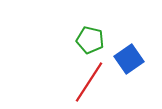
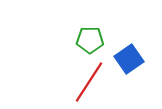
green pentagon: rotated 12 degrees counterclockwise
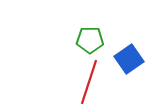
red line: rotated 15 degrees counterclockwise
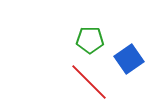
red line: rotated 63 degrees counterclockwise
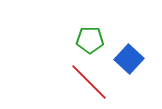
blue square: rotated 12 degrees counterclockwise
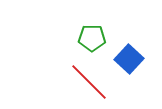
green pentagon: moved 2 px right, 2 px up
